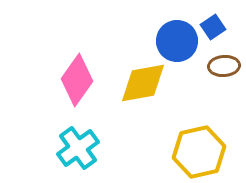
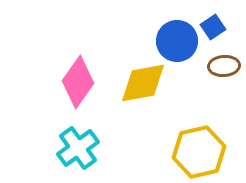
pink diamond: moved 1 px right, 2 px down
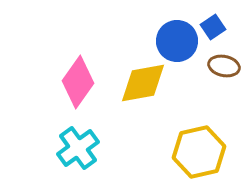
brown ellipse: rotated 16 degrees clockwise
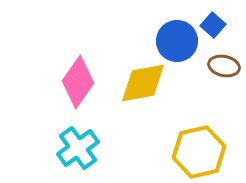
blue square: moved 2 px up; rotated 15 degrees counterclockwise
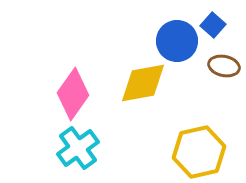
pink diamond: moved 5 px left, 12 px down
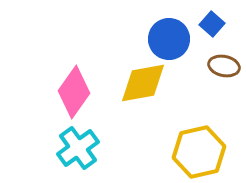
blue square: moved 1 px left, 1 px up
blue circle: moved 8 px left, 2 px up
pink diamond: moved 1 px right, 2 px up
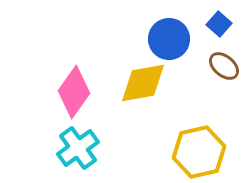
blue square: moved 7 px right
brown ellipse: rotated 28 degrees clockwise
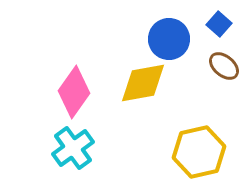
cyan cross: moved 5 px left
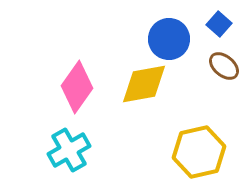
yellow diamond: moved 1 px right, 1 px down
pink diamond: moved 3 px right, 5 px up
cyan cross: moved 4 px left, 2 px down; rotated 6 degrees clockwise
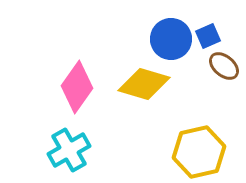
blue square: moved 11 px left, 12 px down; rotated 25 degrees clockwise
blue circle: moved 2 px right
yellow diamond: rotated 27 degrees clockwise
